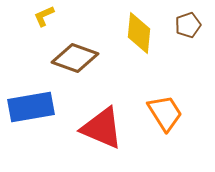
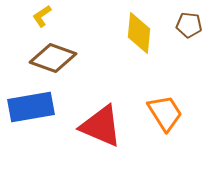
yellow L-shape: moved 2 px left; rotated 10 degrees counterclockwise
brown pentagon: moved 1 px right; rotated 25 degrees clockwise
brown diamond: moved 22 px left
red triangle: moved 1 px left, 2 px up
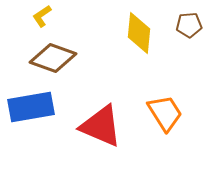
brown pentagon: rotated 10 degrees counterclockwise
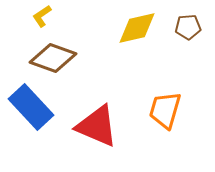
brown pentagon: moved 1 px left, 2 px down
yellow diamond: moved 2 px left, 5 px up; rotated 72 degrees clockwise
blue rectangle: rotated 57 degrees clockwise
orange trapezoid: moved 3 px up; rotated 132 degrees counterclockwise
red triangle: moved 4 px left
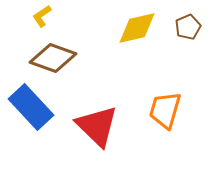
brown pentagon: rotated 20 degrees counterclockwise
red triangle: rotated 21 degrees clockwise
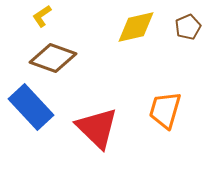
yellow diamond: moved 1 px left, 1 px up
red triangle: moved 2 px down
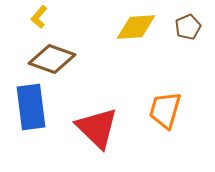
yellow L-shape: moved 3 px left, 1 px down; rotated 15 degrees counterclockwise
yellow diamond: rotated 9 degrees clockwise
brown diamond: moved 1 px left, 1 px down
blue rectangle: rotated 36 degrees clockwise
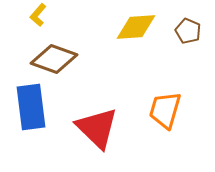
yellow L-shape: moved 1 px left, 2 px up
brown pentagon: moved 4 px down; rotated 25 degrees counterclockwise
brown diamond: moved 2 px right
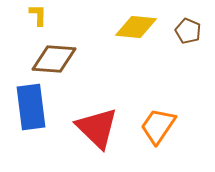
yellow L-shape: rotated 140 degrees clockwise
yellow diamond: rotated 9 degrees clockwise
brown diamond: rotated 15 degrees counterclockwise
orange trapezoid: moved 7 px left, 16 px down; rotated 18 degrees clockwise
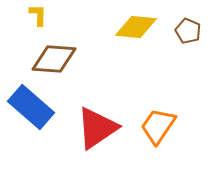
blue rectangle: rotated 42 degrees counterclockwise
red triangle: rotated 42 degrees clockwise
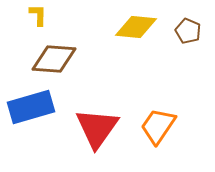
blue rectangle: rotated 57 degrees counterclockwise
red triangle: rotated 21 degrees counterclockwise
